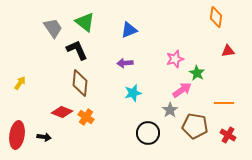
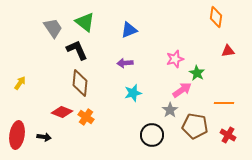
black circle: moved 4 px right, 2 px down
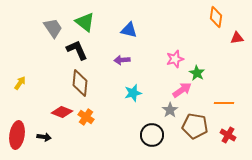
blue triangle: rotated 36 degrees clockwise
red triangle: moved 9 px right, 13 px up
purple arrow: moved 3 px left, 3 px up
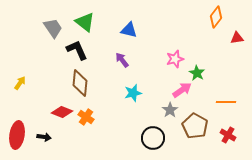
orange diamond: rotated 30 degrees clockwise
purple arrow: rotated 56 degrees clockwise
orange line: moved 2 px right, 1 px up
brown pentagon: rotated 20 degrees clockwise
black circle: moved 1 px right, 3 px down
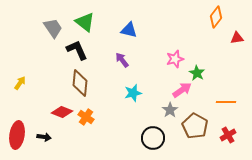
red cross: rotated 28 degrees clockwise
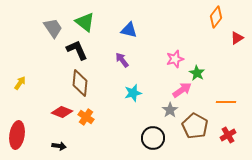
red triangle: rotated 24 degrees counterclockwise
black arrow: moved 15 px right, 9 px down
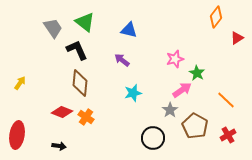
purple arrow: rotated 14 degrees counterclockwise
orange line: moved 2 px up; rotated 42 degrees clockwise
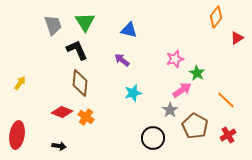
green triangle: rotated 20 degrees clockwise
gray trapezoid: moved 3 px up; rotated 15 degrees clockwise
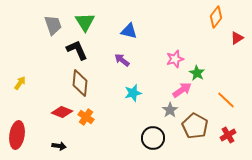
blue triangle: moved 1 px down
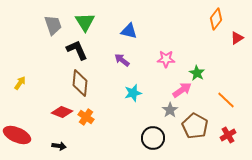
orange diamond: moved 2 px down
pink star: moved 9 px left; rotated 18 degrees clockwise
red ellipse: rotated 76 degrees counterclockwise
